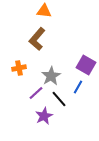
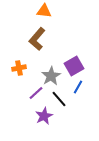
purple square: moved 12 px left, 1 px down; rotated 30 degrees clockwise
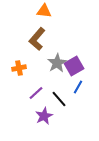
gray star: moved 6 px right, 13 px up
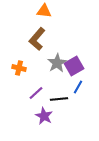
orange cross: rotated 24 degrees clockwise
black line: rotated 54 degrees counterclockwise
purple star: rotated 18 degrees counterclockwise
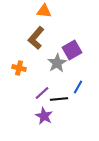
brown L-shape: moved 1 px left, 1 px up
purple square: moved 2 px left, 16 px up
purple line: moved 6 px right
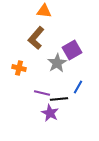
purple line: rotated 56 degrees clockwise
purple star: moved 6 px right, 3 px up
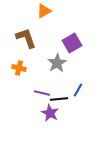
orange triangle: rotated 35 degrees counterclockwise
brown L-shape: moved 10 px left; rotated 120 degrees clockwise
purple square: moved 7 px up
blue line: moved 3 px down
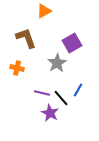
orange cross: moved 2 px left
black line: moved 2 px right, 1 px up; rotated 54 degrees clockwise
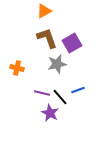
brown L-shape: moved 21 px right
gray star: moved 1 px down; rotated 18 degrees clockwise
blue line: rotated 40 degrees clockwise
black line: moved 1 px left, 1 px up
